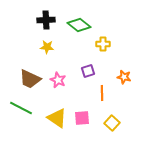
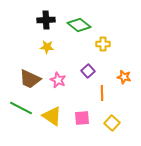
purple square: rotated 24 degrees counterclockwise
yellow triangle: moved 5 px left, 2 px up
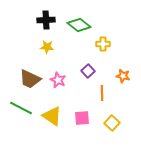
orange star: moved 1 px left, 1 px up
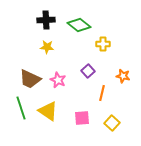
orange line: rotated 14 degrees clockwise
green line: rotated 45 degrees clockwise
yellow triangle: moved 4 px left, 5 px up
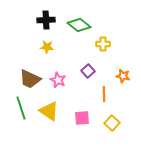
orange line: moved 2 px right, 1 px down; rotated 14 degrees counterclockwise
yellow triangle: moved 1 px right
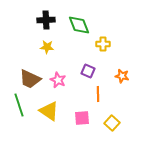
green diamond: rotated 30 degrees clockwise
purple square: rotated 24 degrees counterclockwise
orange star: moved 1 px left
orange line: moved 6 px left
green line: moved 2 px left, 3 px up
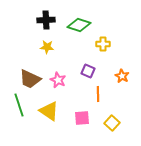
green diamond: rotated 50 degrees counterclockwise
orange star: rotated 16 degrees clockwise
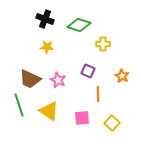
black cross: moved 1 px left, 1 px up; rotated 24 degrees clockwise
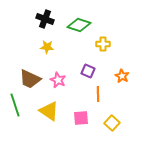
green line: moved 4 px left
pink square: moved 1 px left
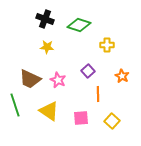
yellow cross: moved 4 px right, 1 px down
purple square: rotated 24 degrees clockwise
yellow square: moved 2 px up
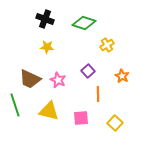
green diamond: moved 5 px right, 2 px up
yellow cross: rotated 32 degrees counterclockwise
yellow triangle: rotated 20 degrees counterclockwise
yellow square: moved 3 px right, 2 px down
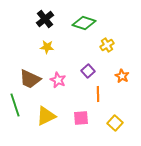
black cross: rotated 30 degrees clockwise
yellow triangle: moved 3 px left, 5 px down; rotated 40 degrees counterclockwise
